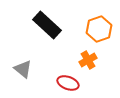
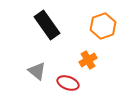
black rectangle: rotated 12 degrees clockwise
orange hexagon: moved 4 px right, 3 px up
gray triangle: moved 14 px right, 2 px down
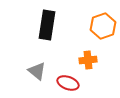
black rectangle: rotated 44 degrees clockwise
orange cross: rotated 24 degrees clockwise
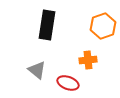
gray triangle: moved 1 px up
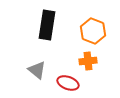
orange hexagon: moved 10 px left, 5 px down; rotated 20 degrees counterclockwise
orange cross: moved 1 px down
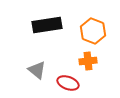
black rectangle: rotated 72 degrees clockwise
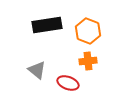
orange hexagon: moved 5 px left
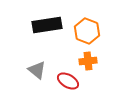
orange hexagon: moved 1 px left
red ellipse: moved 2 px up; rotated 10 degrees clockwise
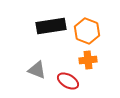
black rectangle: moved 4 px right, 1 px down
orange cross: moved 1 px up
gray triangle: rotated 18 degrees counterclockwise
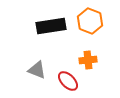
orange hexagon: moved 3 px right, 10 px up
red ellipse: rotated 15 degrees clockwise
